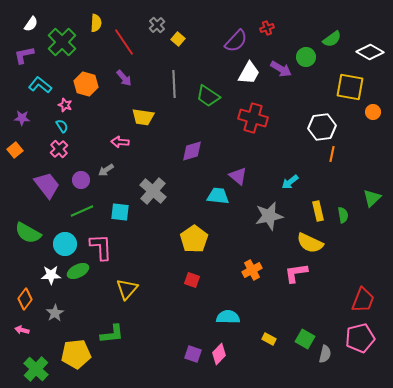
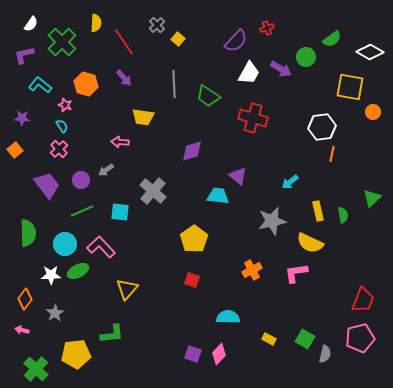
gray star at (269, 216): moved 3 px right, 5 px down
green semicircle at (28, 233): rotated 120 degrees counterclockwise
pink L-shape at (101, 247): rotated 40 degrees counterclockwise
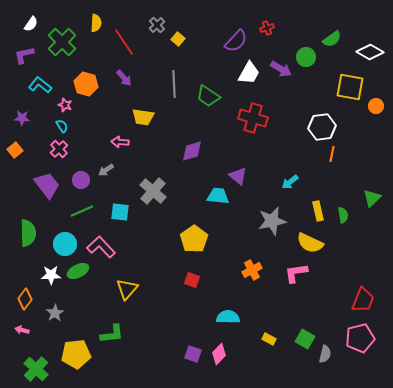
orange circle at (373, 112): moved 3 px right, 6 px up
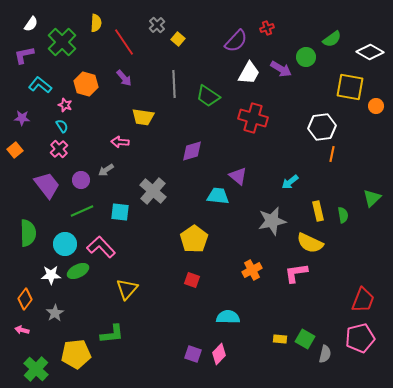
yellow rectangle at (269, 339): moved 11 px right; rotated 24 degrees counterclockwise
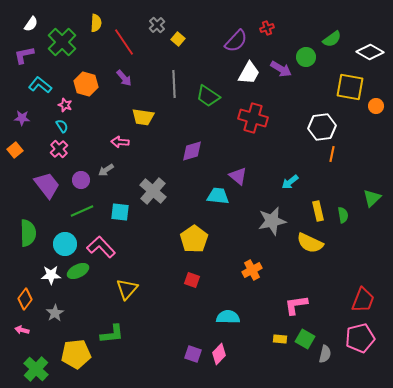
pink L-shape at (296, 273): moved 32 px down
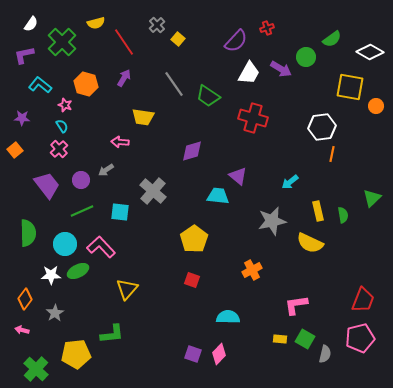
yellow semicircle at (96, 23): rotated 72 degrees clockwise
purple arrow at (124, 78): rotated 108 degrees counterclockwise
gray line at (174, 84): rotated 32 degrees counterclockwise
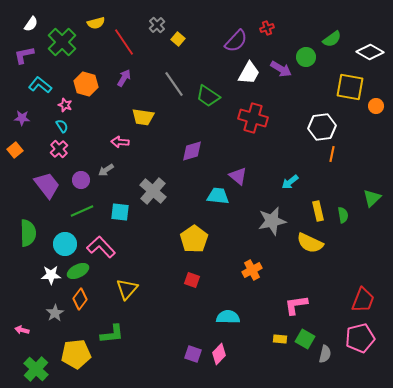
orange diamond at (25, 299): moved 55 px right
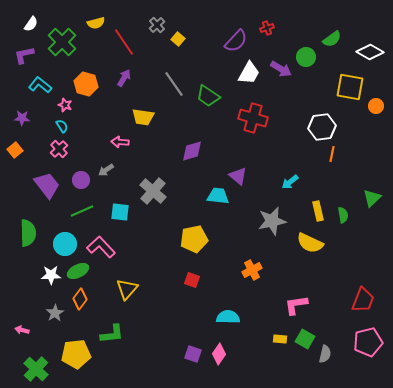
yellow pentagon at (194, 239): rotated 24 degrees clockwise
pink pentagon at (360, 338): moved 8 px right, 4 px down
pink diamond at (219, 354): rotated 10 degrees counterclockwise
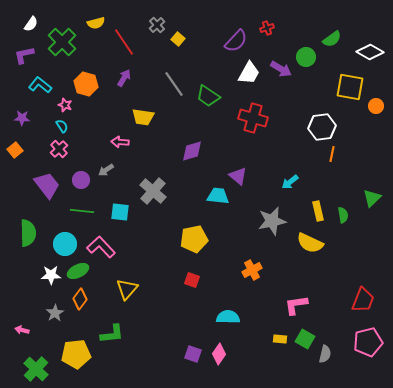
green line at (82, 211): rotated 30 degrees clockwise
